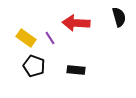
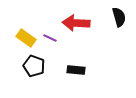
purple line: rotated 32 degrees counterclockwise
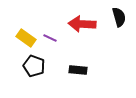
red arrow: moved 6 px right, 1 px down
black rectangle: moved 2 px right
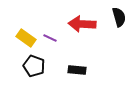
black rectangle: moved 1 px left
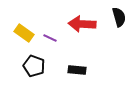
yellow rectangle: moved 2 px left, 5 px up
